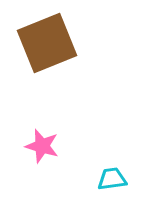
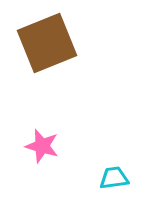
cyan trapezoid: moved 2 px right, 1 px up
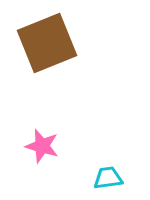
cyan trapezoid: moved 6 px left
